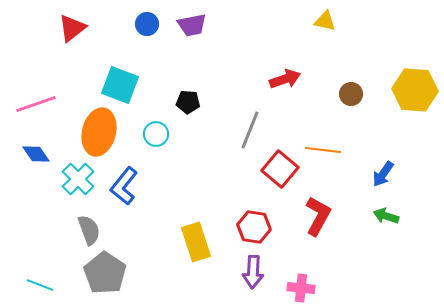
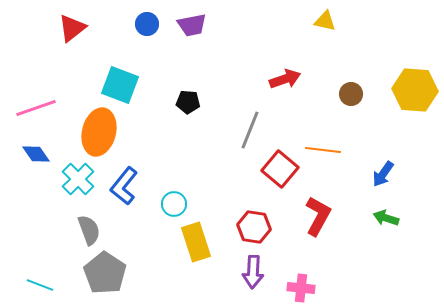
pink line: moved 4 px down
cyan circle: moved 18 px right, 70 px down
green arrow: moved 2 px down
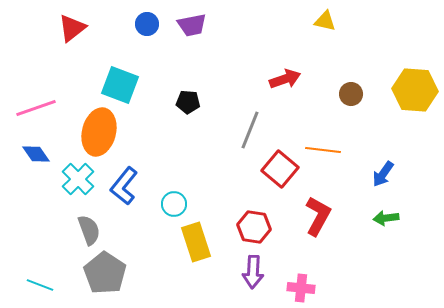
green arrow: rotated 25 degrees counterclockwise
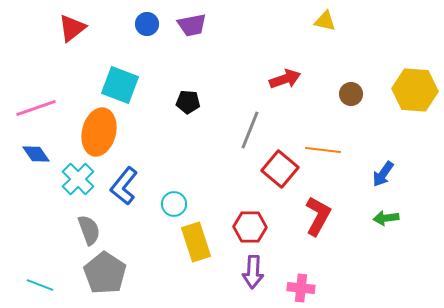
red hexagon: moved 4 px left; rotated 8 degrees counterclockwise
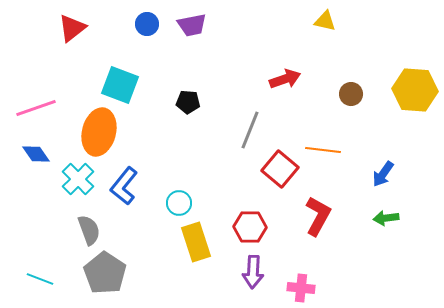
cyan circle: moved 5 px right, 1 px up
cyan line: moved 6 px up
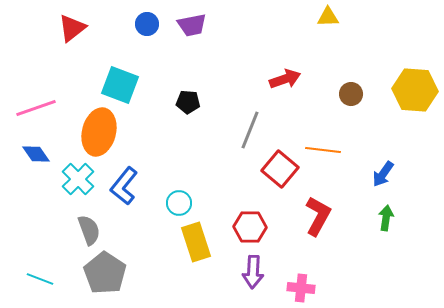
yellow triangle: moved 3 px right, 4 px up; rotated 15 degrees counterclockwise
green arrow: rotated 105 degrees clockwise
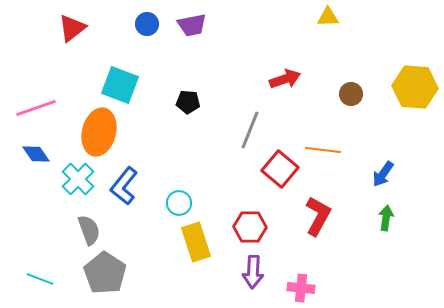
yellow hexagon: moved 3 px up
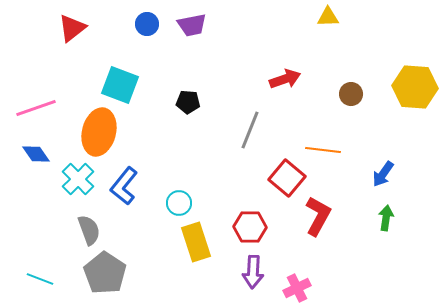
red square: moved 7 px right, 9 px down
pink cross: moved 4 px left; rotated 32 degrees counterclockwise
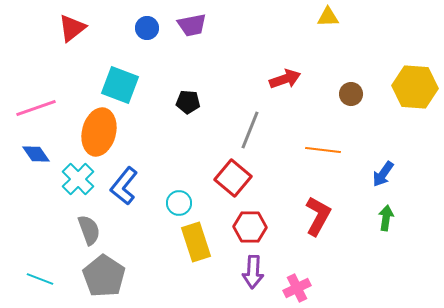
blue circle: moved 4 px down
red square: moved 54 px left
gray pentagon: moved 1 px left, 3 px down
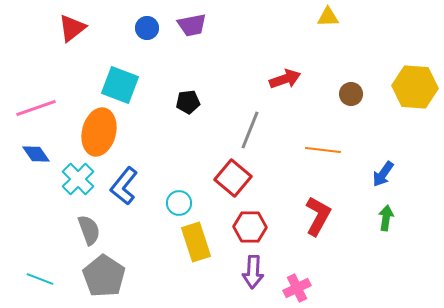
black pentagon: rotated 10 degrees counterclockwise
